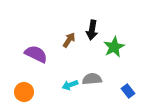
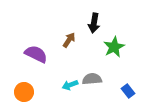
black arrow: moved 2 px right, 7 px up
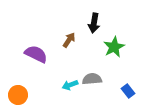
orange circle: moved 6 px left, 3 px down
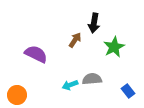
brown arrow: moved 6 px right
orange circle: moved 1 px left
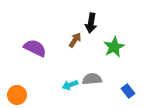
black arrow: moved 3 px left
purple semicircle: moved 1 px left, 6 px up
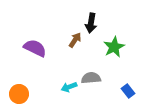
gray semicircle: moved 1 px left, 1 px up
cyan arrow: moved 1 px left, 2 px down
orange circle: moved 2 px right, 1 px up
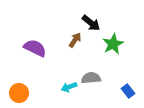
black arrow: rotated 60 degrees counterclockwise
green star: moved 1 px left, 3 px up
orange circle: moved 1 px up
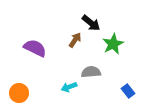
gray semicircle: moved 6 px up
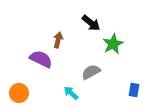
brown arrow: moved 17 px left; rotated 21 degrees counterclockwise
purple semicircle: moved 6 px right, 11 px down
gray semicircle: rotated 24 degrees counterclockwise
cyan arrow: moved 2 px right, 6 px down; rotated 63 degrees clockwise
blue rectangle: moved 6 px right, 1 px up; rotated 48 degrees clockwise
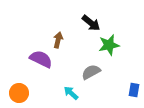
green star: moved 4 px left, 1 px down; rotated 15 degrees clockwise
